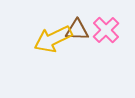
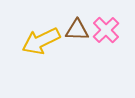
yellow arrow: moved 12 px left, 2 px down
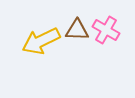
pink cross: rotated 16 degrees counterclockwise
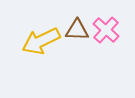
pink cross: rotated 12 degrees clockwise
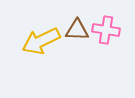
pink cross: rotated 32 degrees counterclockwise
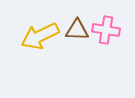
yellow arrow: moved 1 px left, 5 px up
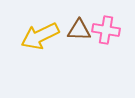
brown triangle: moved 2 px right
